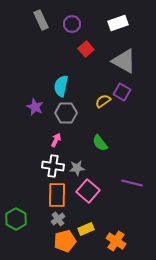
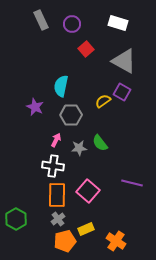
white rectangle: rotated 36 degrees clockwise
gray hexagon: moved 5 px right, 2 px down
gray star: moved 2 px right, 20 px up
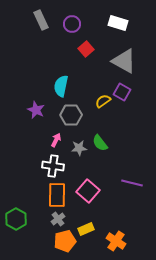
purple star: moved 1 px right, 3 px down
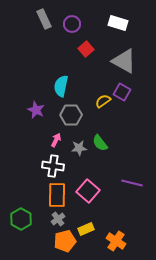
gray rectangle: moved 3 px right, 1 px up
green hexagon: moved 5 px right
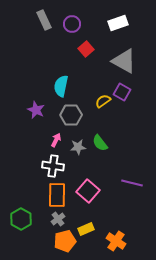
gray rectangle: moved 1 px down
white rectangle: rotated 36 degrees counterclockwise
gray star: moved 1 px left, 1 px up
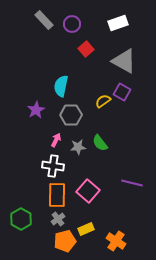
gray rectangle: rotated 18 degrees counterclockwise
purple star: rotated 18 degrees clockwise
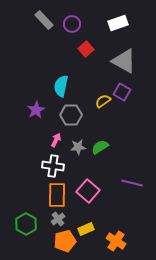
green semicircle: moved 4 px down; rotated 96 degrees clockwise
green hexagon: moved 5 px right, 5 px down
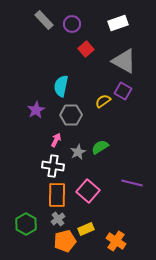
purple square: moved 1 px right, 1 px up
gray star: moved 5 px down; rotated 21 degrees counterclockwise
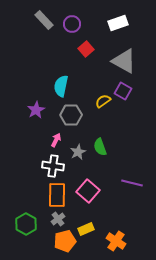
green semicircle: rotated 78 degrees counterclockwise
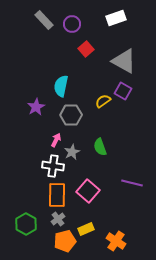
white rectangle: moved 2 px left, 5 px up
purple star: moved 3 px up
gray star: moved 6 px left
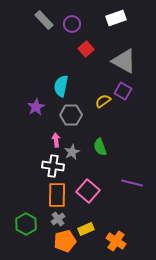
pink arrow: rotated 32 degrees counterclockwise
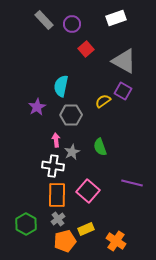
purple star: moved 1 px right
